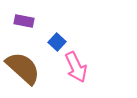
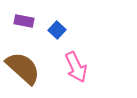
blue square: moved 12 px up
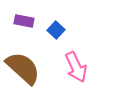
blue square: moved 1 px left
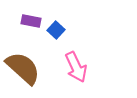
purple rectangle: moved 7 px right
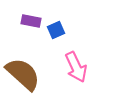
blue square: rotated 24 degrees clockwise
brown semicircle: moved 6 px down
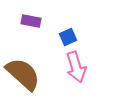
blue square: moved 12 px right, 7 px down
pink arrow: rotated 8 degrees clockwise
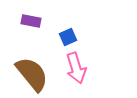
pink arrow: moved 1 px down
brown semicircle: moved 9 px right; rotated 9 degrees clockwise
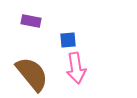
blue square: moved 3 px down; rotated 18 degrees clockwise
pink arrow: rotated 8 degrees clockwise
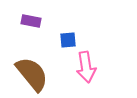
pink arrow: moved 10 px right, 1 px up
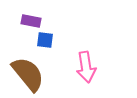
blue square: moved 23 px left; rotated 12 degrees clockwise
brown semicircle: moved 4 px left
